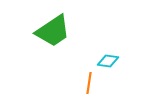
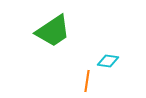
orange line: moved 2 px left, 2 px up
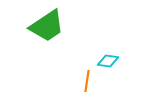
green trapezoid: moved 6 px left, 5 px up
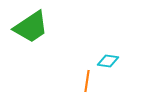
green trapezoid: moved 16 px left, 1 px down
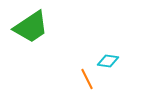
orange line: moved 2 px up; rotated 35 degrees counterclockwise
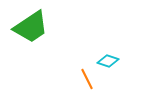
cyan diamond: rotated 10 degrees clockwise
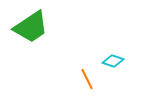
cyan diamond: moved 5 px right
